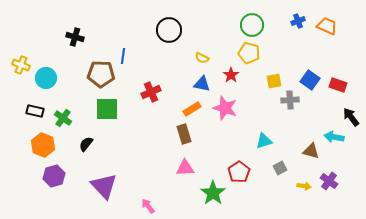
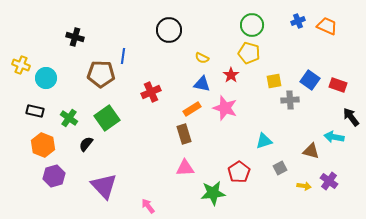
green square: moved 9 px down; rotated 35 degrees counterclockwise
green cross: moved 6 px right
green star: rotated 30 degrees clockwise
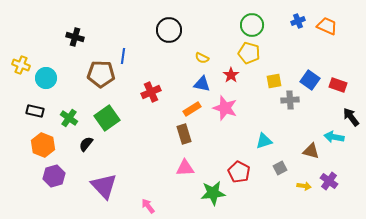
red pentagon: rotated 10 degrees counterclockwise
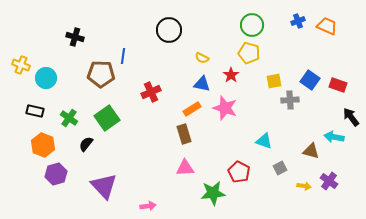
cyan triangle: rotated 36 degrees clockwise
purple hexagon: moved 2 px right, 2 px up
pink arrow: rotated 119 degrees clockwise
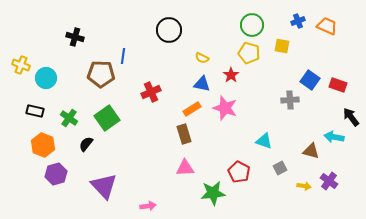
yellow square: moved 8 px right, 35 px up; rotated 21 degrees clockwise
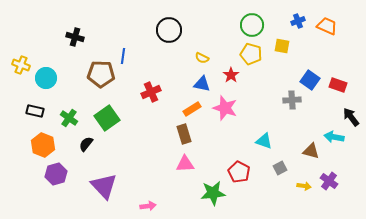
yellow pentagon: moved 2 px right, 1 px down
gray cross: moved 2 px right
pink triangle: moved 4 px up
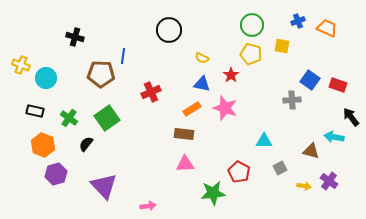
orange trapezoid: moved 2 px down
brown rectangle: rotated 66 degrees counterclockwise
cyan triangle: rotated 18 degrees counterclockwise
